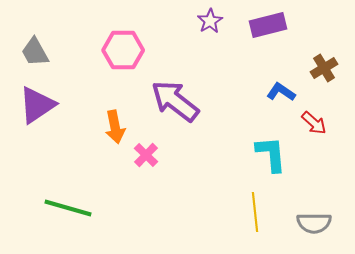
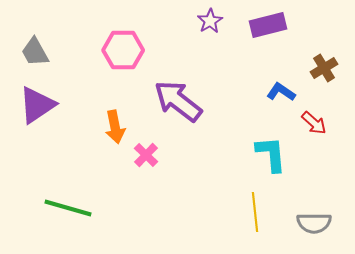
purple arrow: moved 3 px right
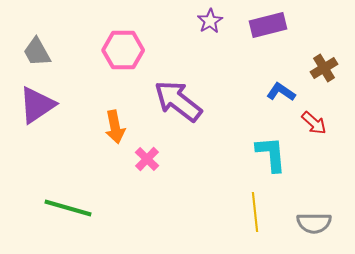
gray trapezoid: moved 2 px right
pink cross: moved 1 px right, 4 px down
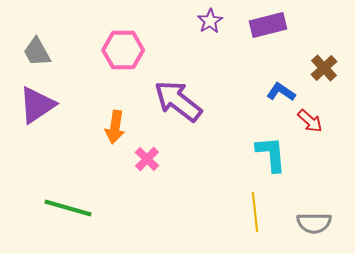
brown cross: rotated 12 degrees counterclockwise
red arrow: moved 4 px left, 2 px up
orange arrow: rotated 20 degrees clockwise
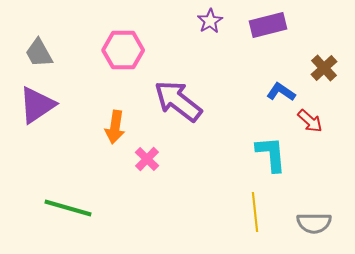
gray trapezoid: moved 2 px right, 1 px down
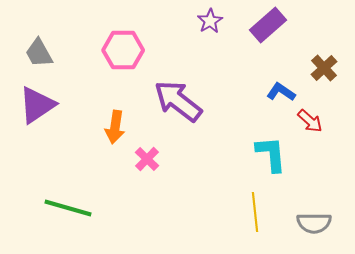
purple rectangle: rotated 27 degrees counterclockwise
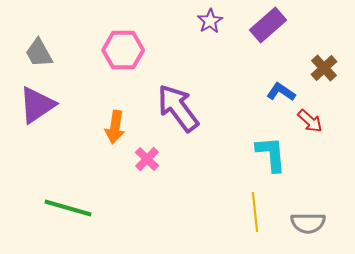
purple arrow: moved 7 px down; rotated 15 degrees clockwise
gray semicircle: moved 6 px left
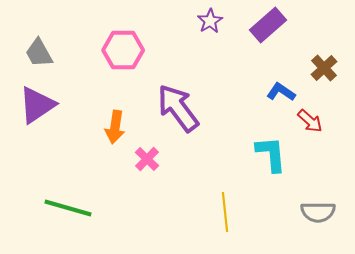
yellow line: moved 30 px left
gray semicircle: moved 10 px right, 11 px up
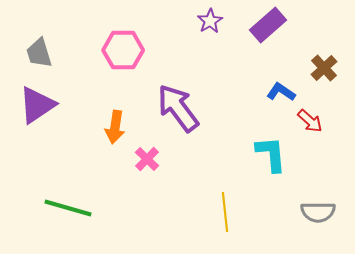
gray trapezoid: rotated 12 degrees clockwise
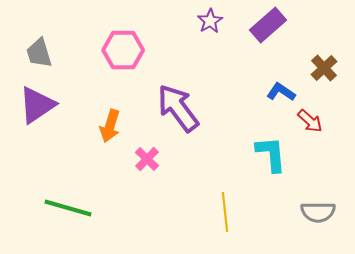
orange arrow: moved 5 px left, 1 px up; rotated 8 degrees clockwise
